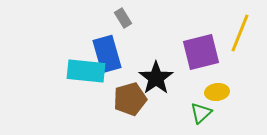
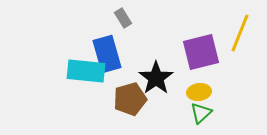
yellow ellipse: moved 18 px left
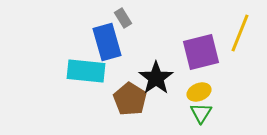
blue rectangle: moved 12 px up
yellow ellipse: rotated 15 degrees counterclockwise
brown pentagon: rotated 24 degrees counterclockwise
green triangle: rotated 15 degrees counterclockwise
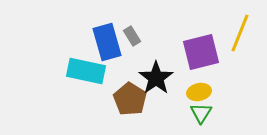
gray rectangle: moved 9 px right, 18 px down
cyan rectangle: rotated 6 degrees clockwise
yellow ellipse: rotated 10 degrees clockwise
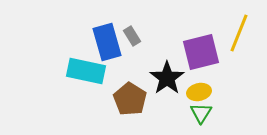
yellow line: moved 1 px left
black star: moved 11 px right
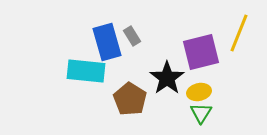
cyan rectangle: rotated 6 degrees counterclockwise
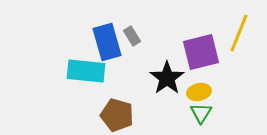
brown pentagon: moved 13 px left, 16 px down; rotated 16 degrees counterclockwise
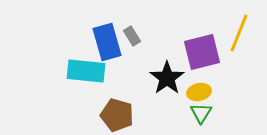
purple square: moved 1 px right
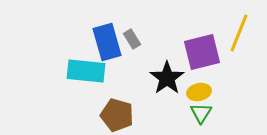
gray rectangle: moved 3 px down
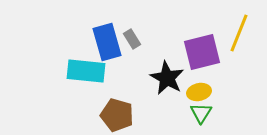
black star: rotated 8 degrees counterclockwise
